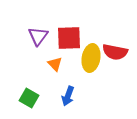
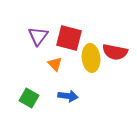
red square: rotated 16 degrees clockwise
yellow ellipse: rotated 16 degrees counterclockwise
blue arrow: rotated 102 degrees counterclockwise
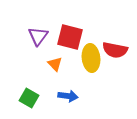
red square: moved 1 px right, 1 px up
red semicircle: moved 2 px up
